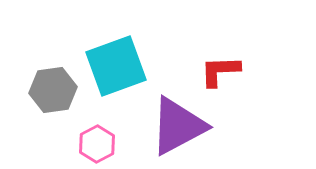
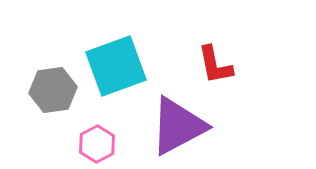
red L-shape: moved 5 px left, 6 px up; rotated 99 degrees counterclockwise
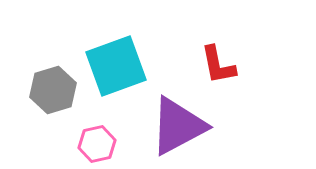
red L-shape: moved 3 px right
gray hexagon: rotated 9 degrees counterclockwise
pink hexagon: rotated 15 degrees clockwise
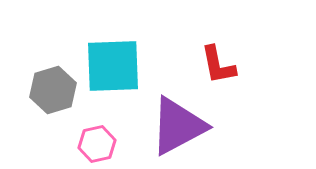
cyan square: moved 3 px left; rotated 18 degrees clockwise
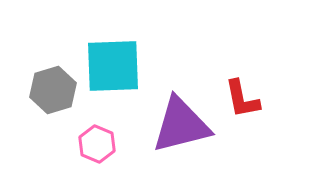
red L-shape: moved 24 px right, 34 px down
purple triangle: moved 3 px right, 1 px up; rotated 14 degrees clockwise
pink hexagon: rotated 24 degrees counterclockwise
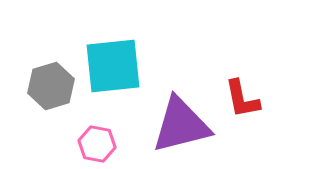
cyan square: rotated 4 degrees counterclockwise
gray hexagon: moved 2 px left, 4 px up
pink hexagon: rotated 12 degrees counterclockwise
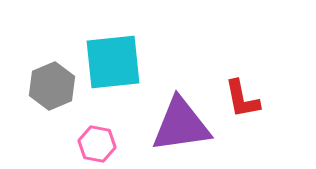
cyan square: moved 4 px up
gray hexagon: moved 1 px right; rotated 6 degrees counterclockwise
purple triangle: rotated 6 degrees clockwise
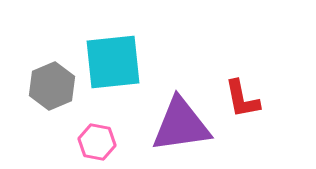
pink hexagon: moved 2 px up
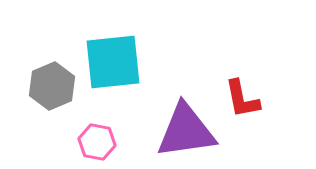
purple triangle: moved 5 px right, 6 px down
